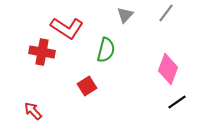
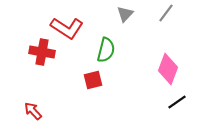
gray triangle: moved 1 px up
red square: moved 6 px right, 6 px up; rotated 18 degrees clockwise
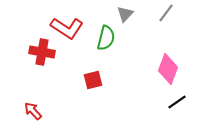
green semicircle: moved 12 px up
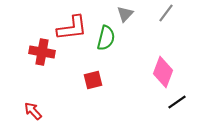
red L-shape: moved 5 px right; rotated 40 degrees counterclockwise
pink diamond: moved 5 px left, 3 px down
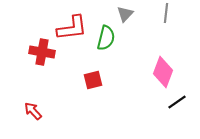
gray line: rotated 30 degrees counterclockwise
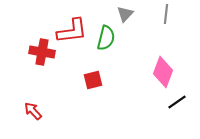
gray line: moved 1 px down
red L-shape: moved 3 px down
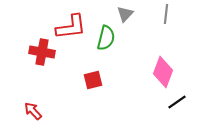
red L-shape: moved 1 px left, 4 px up
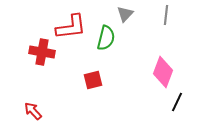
gray line: moved 1 px down
black line: rotated 30 degrees counterclockwise
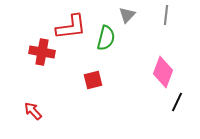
gray triangle: moved 2 px right, 1 px down
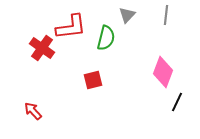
red cross: moved 4 px up; rotated 25 degrees clockwise
